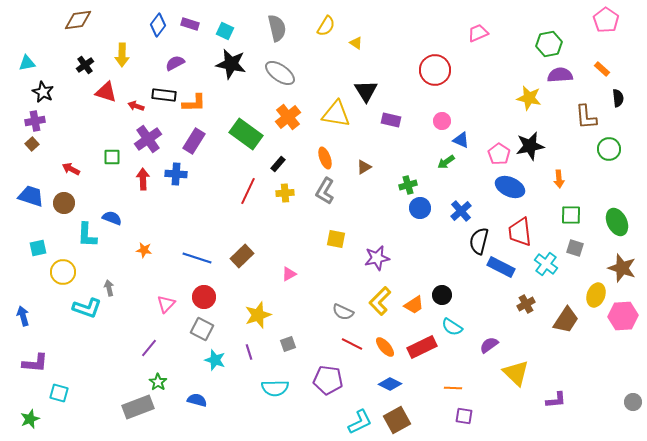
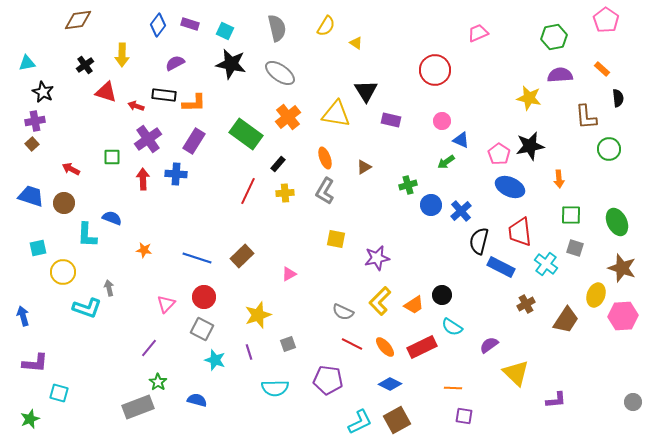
green hexagon at (549, 44): moved 5 px right, 7 px up
blue circle at (420, 208): moved 11 px right, 3 px up
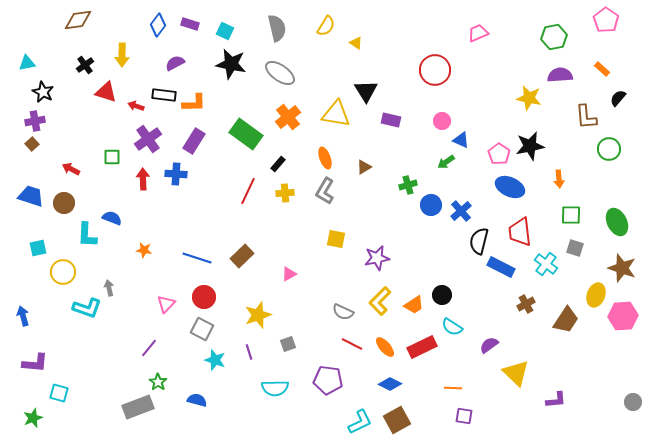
black semicircle at (618, 98): rotated 132 degrees counterclockwise
green star at (30, 419): moved 3 px right, 1 px up
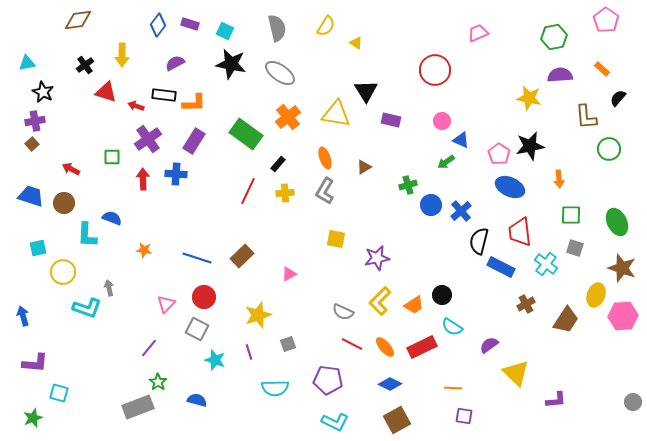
gray square at (202, 329): moved 5 px left
cyan L-shape at (360, 422): moved 25 px left; rotated 52 degrees clockwise
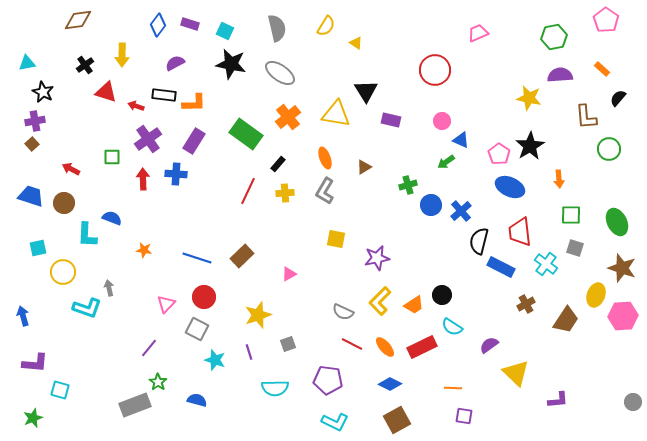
black star at (530, 146): rotated 20 degrees counterclockwise
cyan square at (59, 393): moved 1 px right, 3 px up
purple L-shape at (556, 400): moved 2 px right
gray rectangle at (138, 407): moved 3 px left, 2 px up
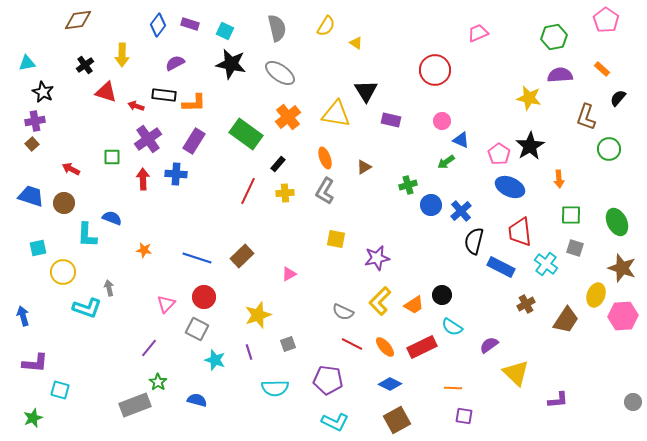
brown L-shape at (586, 117): rotated 24 degrees clockwise
black semicircle at (479, 241): moved 5 px left
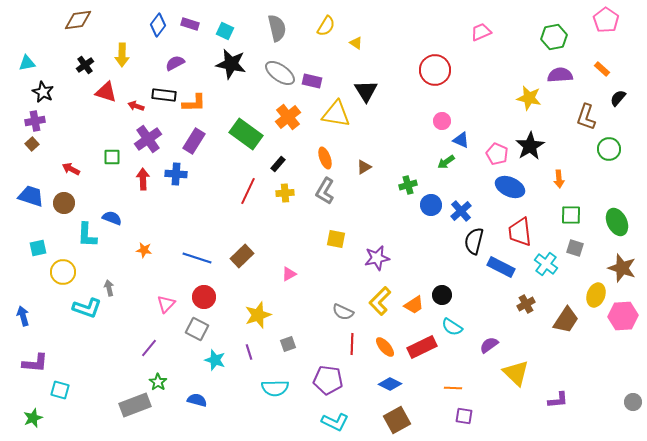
pink trapezoid at (478, 33): moved 3 px right, 1 px up
purple rectangle at (391, 120): moved 79 px left, 39 px up
pink pentagon at (499, 154): moved 2 px left; rotated 10 degrees counterclockwise
red line at (352, 344): rotated 65 degrees clockwise
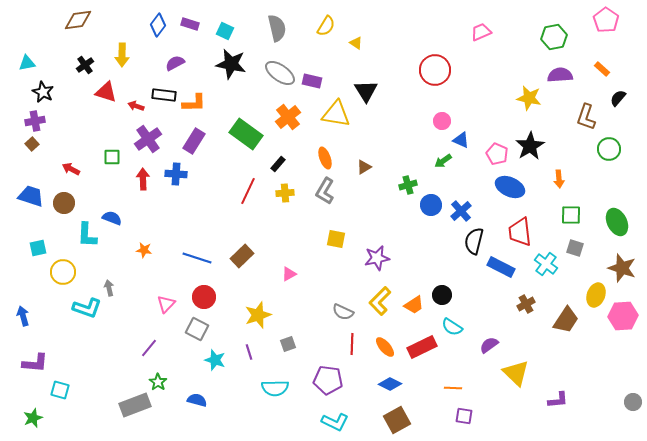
green arrow at (446, 162): moved 3 px left, 1 px up
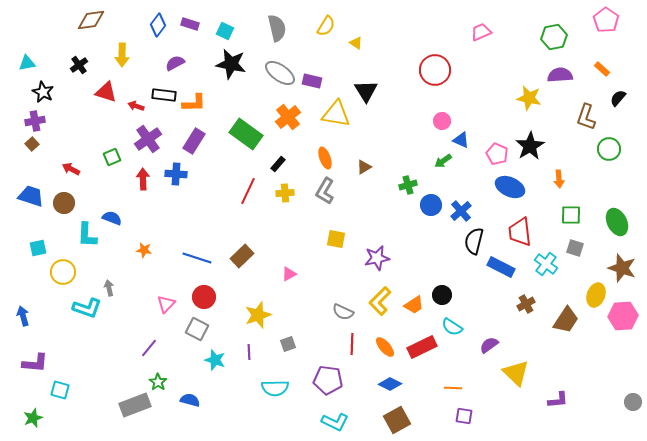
brown diamond at (78, 20): moved 13 px right
black cross at (85, 65): moved 6 px left
green square at (112, 157): rotated 24 degrees counterclockwise
purple line at (249, 352): rotated 14 degrees clockwise
blue semicircle at (197, 400): moved 7 px left
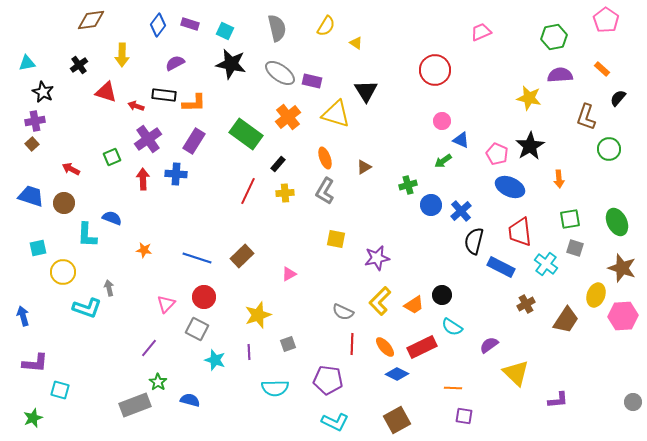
yellow triangle at (336, 114): rotated 8 degrees clockwise
green square at (571, 215): moved 1 px left, 4 px down; rotated 10 degrees counterclockwise
blue diamond at (390, 384): moved 7 px right, 10 px up
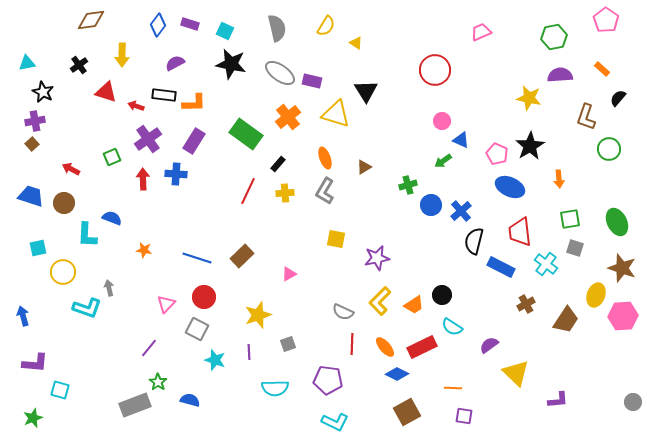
brown square at (397, 420): moved 10 px right, 8 px up
